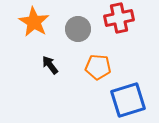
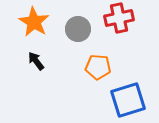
black arrow: moved 14 px left, 4 px up
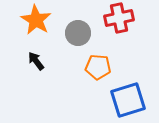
orange star: moved 2 px right, 2 px up
gray circle: moved 4 px down
